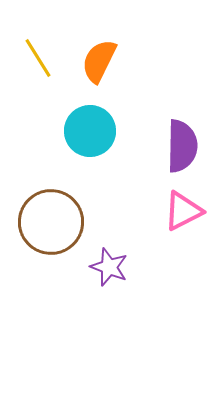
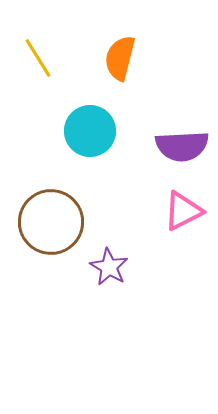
orange semicircle: moved 21 px right, 3 px up; rotated 12 degrees counterclockwise
purple semicircle: rotated 86 degrees clockwise
purple star: rotated 9 degrees clockwise
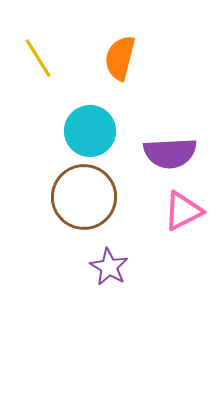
purple semicircle: moved 12 px left, 7 px down
brown circle: moved 33 px right, 25 px up
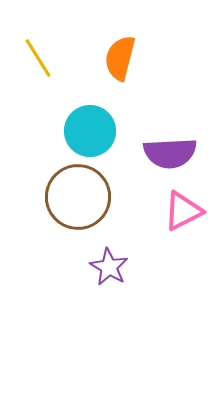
brown circle: moved 6 px left
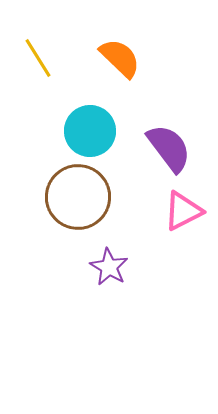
orange semicircle: rotated 120 degrees clockwise
purple semicircle: moved 1 px left, 5 px up; rotated 124 degrees counterclockwise
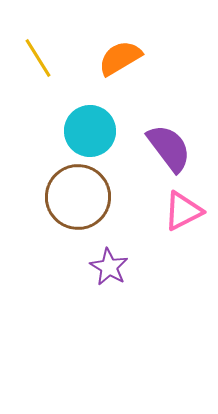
orange semicircle: rotated 75 degrees counterclockwise
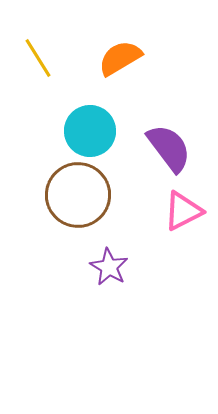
brown circle: moved 2 px up
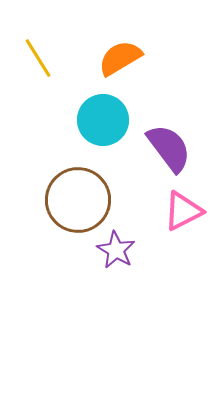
cyan circle: moved 13 px right, 11 px up
brown circle: moved 5 px down
purple star: moved 7 px right, 17 px up
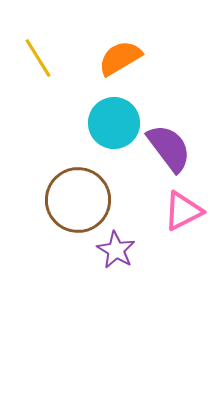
cyan circle: moved 11 px right, 3 px down
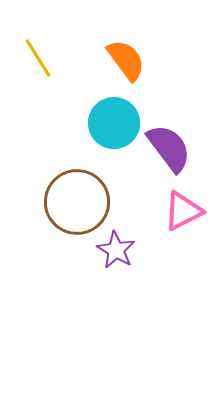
orange semicircle: moved 6 px right, 2 px down; rotated 84 degrees clockwise
brown circle: moved 1 px left, 2 px down
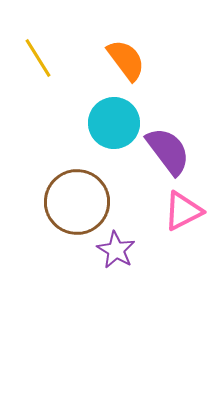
purple semicircle: moved 1 px left, 3 px down
